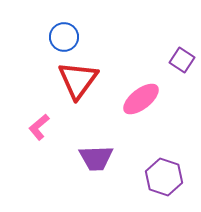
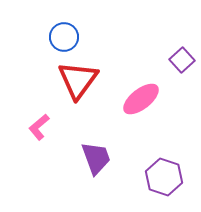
purple square: rotated 15 degrees clockwise
purple trapezoid: rotated 108 degrees counterclockwise
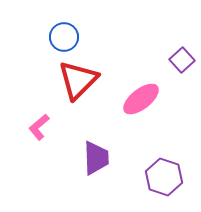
red triangle: rotated 9 degrees clockwise
purple trapezoid: rotated 18 degrees clockwise
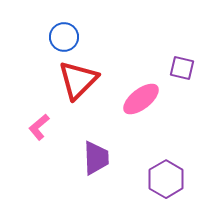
purple square: moved 8 px down; rotated 35 degrees counterclockwise
purple hexagon: moved 2 px right, 2 px down; rotated 12 degrees clockwise
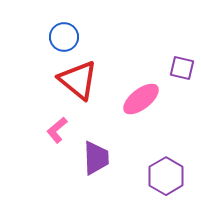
red triangle: rotated 36 degrees counterclockwise
pink L-shape: moved 18 px right, 3 px down
purple hexagon: moved 3 px up
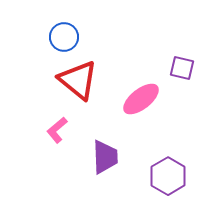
purple trapezoid: moved 9 px right, 1 px up
purple hexagon: moved 2 px right
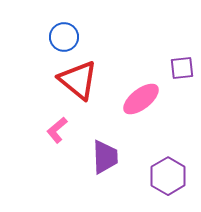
purple square: rotated 20 degrees counterclockwise
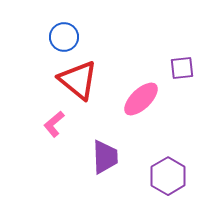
pink ellipse: rotated 6 degrees counterclockwise
pink L-shape: moved 3 px left, 6 px up
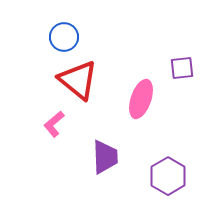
pink ellipse: rotated 27 degrees counterclockwise
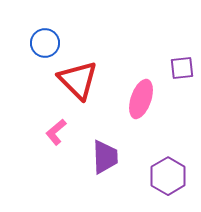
blue circle: moved 19 px left, 6 px down
red triangle: rotated 6 degrees clockwise
pink L-shape: moved 2 px right, 8 px down
